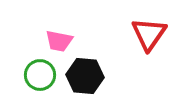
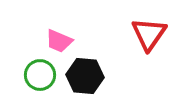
pink trapezoid: rotated 12 degrees clockwise
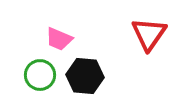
pink trapezoid: moved 2 px up
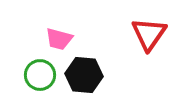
pink trapezoid: rotated 8 degrees counterclockwise
black hexagon: moved 1 px left, 1 px up
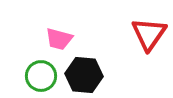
green circle: moved 1 px right, 1 px down
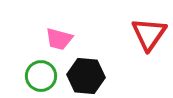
black hexagon: moved 2 px right, 1 px down
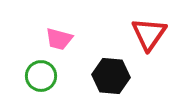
black hexagon: moved 25 px right
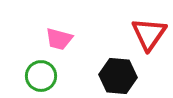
black hexagon: moved 7 px right
